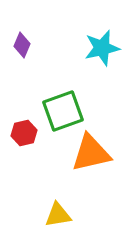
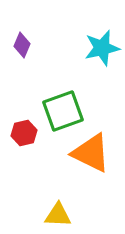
orange triangle: rotated 39 degrees clockwise
yellow triangle: rotated 12 degrees clockwise
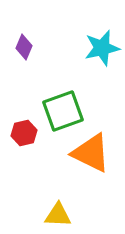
purple diamond: moved 2 px right, 2 px down
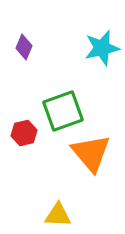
orange triangle: rotated 24 degrees clockwise
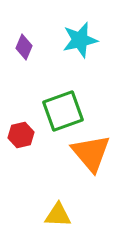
cyan star: moved 22 px left, 8 px up
red hexagon: moved 3 px left, 2 px down
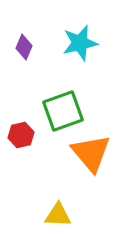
cyan star: moved 3 px down
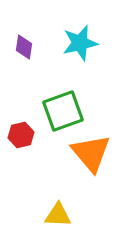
purple diamond: rotated 15 degrees counterclockwise
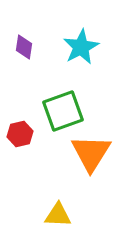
cyan star: moved 1 px right, 4 px down; rotated 15 degrees counterclockwise
red hexagon: moved 1 px left, 1 px up
orange triangle: rotated 12 degrees clockwise
